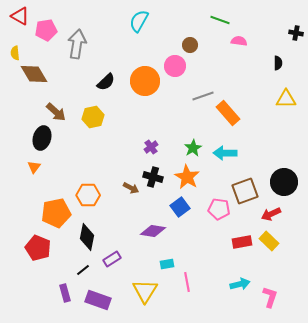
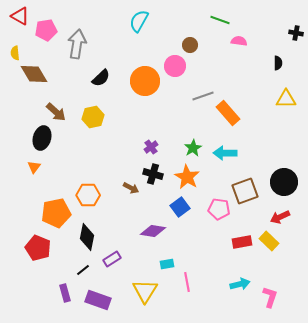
black semicircle at (106, 82): moved 5 px left, 4 px up
black cross at (153, 177): moved 3 px up
red arrow at (271, 214): moved 9 px right, 3 px down
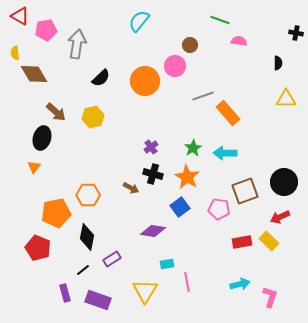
cyan semicircle at (139, 21): rotated 10 degrees clockwise
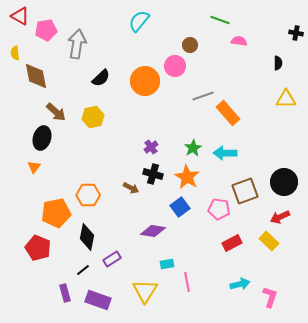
brown diamond at (34, 74): moved 2 px right, 2 px down; rotated 20 degrees clockwise
red rectangle at (242, 242): moved 10 px left, 1 px down; rotated 18 degrees counterclockwise
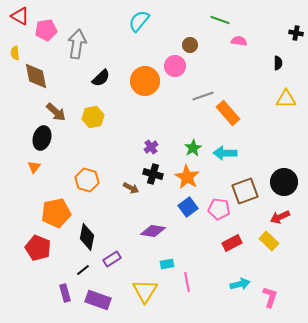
orange hexagon at (88, 195): moved 1 px left, 15 px up; rotated 15 degrees clockwise
blue square at (180, 207): moved 8 px right
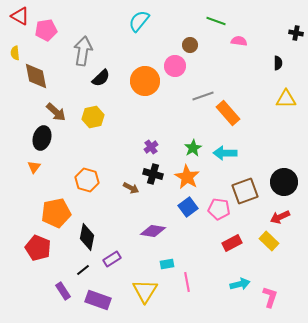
green line at (220, 20): moved 4 px left, 1 px down
gray arrow at (77, 44): moved 6 px right, 7 px down
purple rectangle at (65, 293): moved 2 px left, 2 px up; rotated 18 degrees counterclockwise
